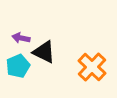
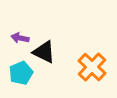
purple arrow: moved 1 px left
cyan pentagon: moved 3 px right, 7 px down
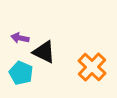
cyan pentagon: rotated 25 degrees counterclockwise
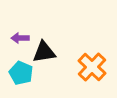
purple arrow: rotated 12 degrees counterclockwise
black triangle: rotated 35 degrees counterclockwise
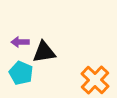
purple arrow: moved 4 px down
orange cross: moved 3 px right, 13 px down
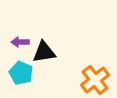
orange cross: rotated 8 degrees clockwise
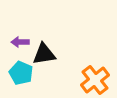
black triangle: moved 2 px down
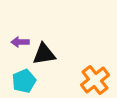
cyan pentagon: moved 3 px right, 8 px down; rotated 25 degrees clockwise
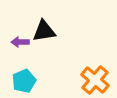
black triangle: moved 23 px up
orange cross: rotated 12 degrees counterclockwise
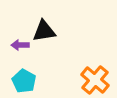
purple arrow: moved 3 px down
cyan pentagon: rotated 20 degrees counterclockwise
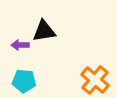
cyan pentagon: rotated 25 degrees counterclockwise
